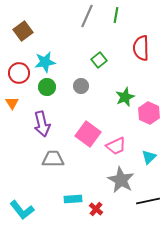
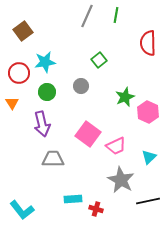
red semicircle: moved 7 px right, 5 px up
green circle: moved 5 px down
pink hexagon: moved 1 px left, 1 px up
red cross: rotated 24 degrees counterclockwise
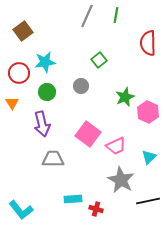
cyan L-shape: moved 1 px left
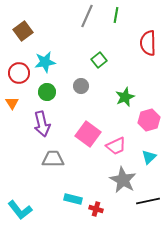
pink hexagon: moved 1 px right, 8 px down; rotated 20 degrees clockwise
gray star: moved 2 px right
cyan rectangle: rotated 18 degrees clockwise
cyan L-shape: moved 1 px left
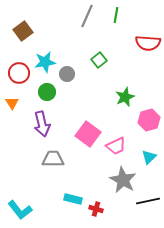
red semicircle: rotated 85 degrees counterclockwise
gray circle: moved 14 px left, 12 px up
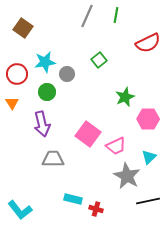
brown square: moved 3 px up; rotated 18 degrees counterclockwise
red semicircle: rotated 30 degrees counterclockwise
red circle: moved 2 px left, 1 px down
pink hexagon: moved 1 px left, 1 px up; rotated 15 degrees clockwise
gray star: moved 4 px right, 4 px up
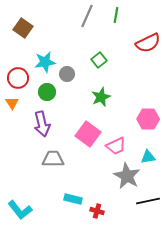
red circle: moved 1 px right, 4 px down
green star: moved 24 px left
cyan triangle: moved 1 px left; rotated 35 degrees clockwise
red cross: moved 1 px right, 2 px down
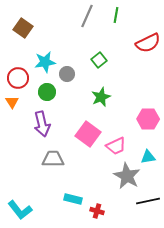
orange triangle: moved 1 px up
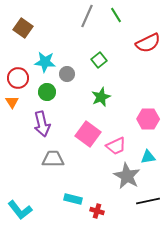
green line: rotated 42 degrees counterclockwise
cyan star: rotated 15 degrees clockwise
